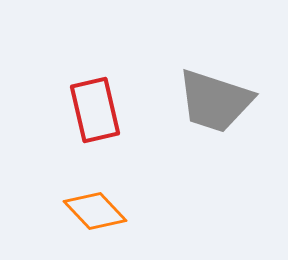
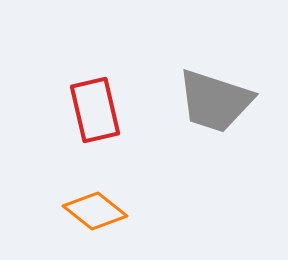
orange diamond: rotated 8 degrees counterclockwise
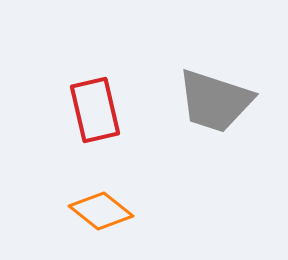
orange diamond: moved 6 px right
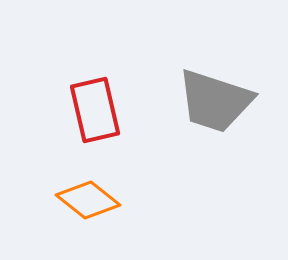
orange diamond: moved 13 px left, 11 px up
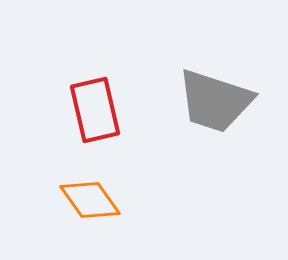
orange diamond: moved 2 px right; rotated 16 degrees clockwise
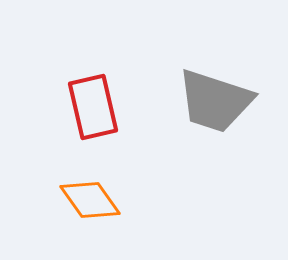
red rectangle: moved 2 px left, 3 px up
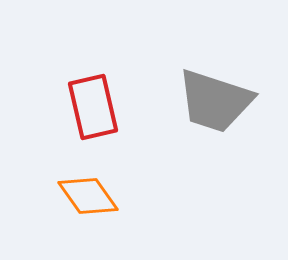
orange diamond: moved 2 px left, 4 px up
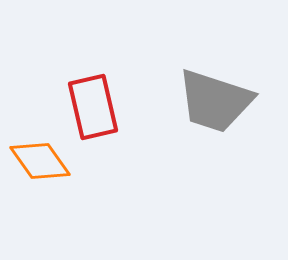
orange diamond: moved 48 px left, 35 px up
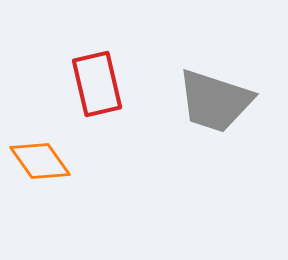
red rectangle: moved 4 px right, 23 px up
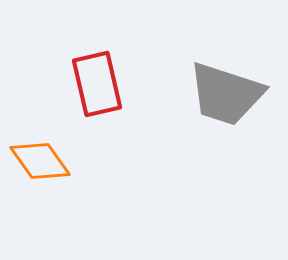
gray trapezoid: moved 11 px right, 7 px up
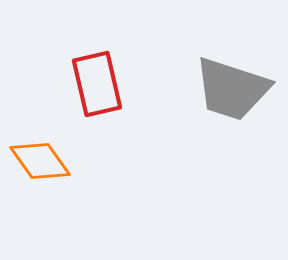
gray trapezoid: moved 6 px right, 5 px up
